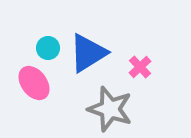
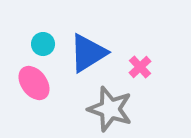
cyan circle: moved 5 px left, 4 px up
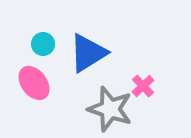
pink cross: moved 3 px right, 19 px down
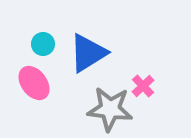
gray star: rotated 12 degrees counterclockwise
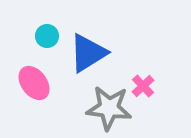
cyan circle: moved 4 px right, 8 px up
gray star: moved 1 px left, 1 px up
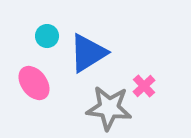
pink cross: moved 1 px right
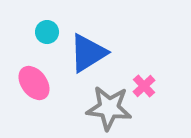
cyan circle: moved 4 px up
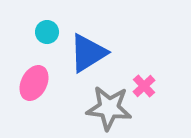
pink ellipse: rotated 64 degrees clockwise
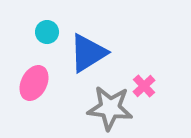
gray star: moved 1 px right
